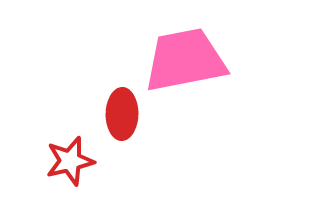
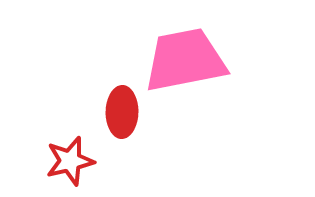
red ellipse: moved 2 px up
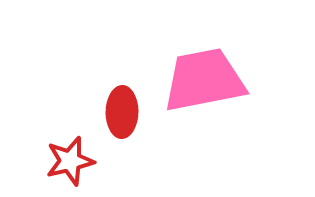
pink trapezoid: moved 19 px right, 20 px down
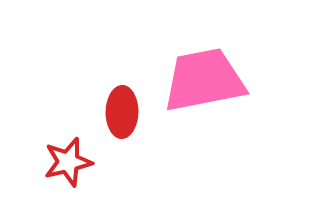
red star: moved 2 px left, 1 px down
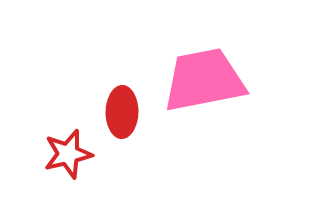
red star: moved 8 px up
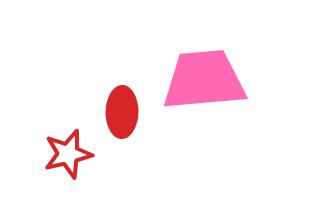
pink trapezoid: rotated 6 degrees clockwise
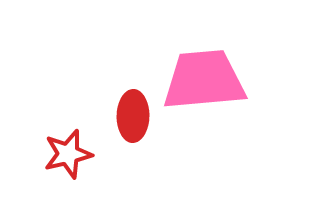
red ellipse: moved 11 px right, 4 px down
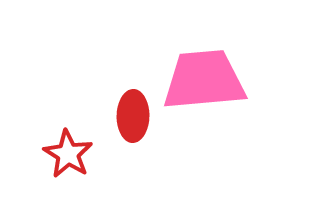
red star: rotated 27 degrees counterclockwise
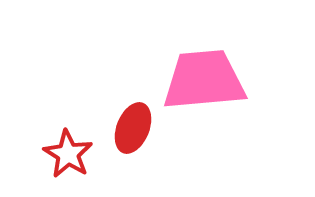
red ellipse: moved 12 px down; rotated 21 degrees clockwise
